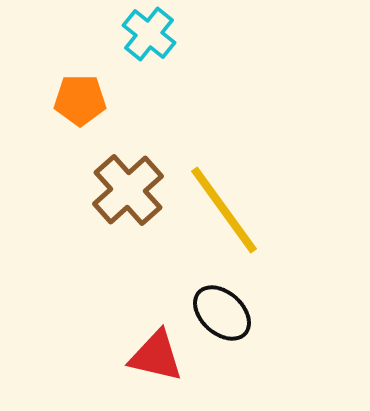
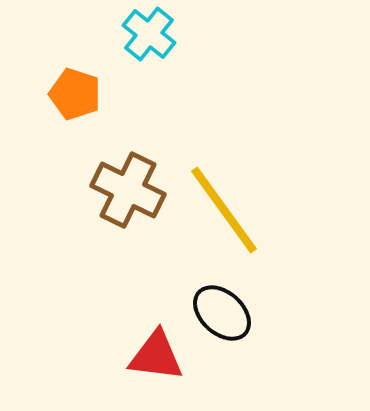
orange pentagon: moved 5 px left, 6 px up; rotated 18 degrees clockwise
brown cross: rotated 22 degrees counterclockwise
red triangle: rotated 6 degrees counterclockwise
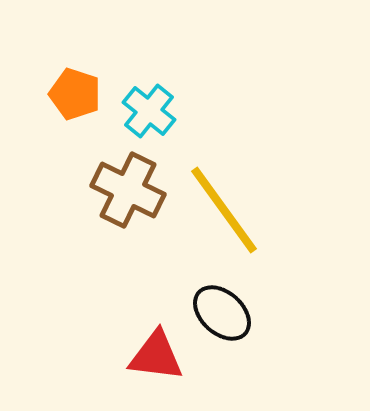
cyan cross: moved 77 px down
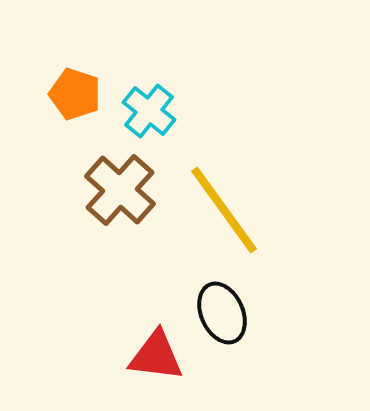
brown cross: moved 8 px left; rotated 16 degrees clockwise
black ellipse: rotated 24 degrees clockwise
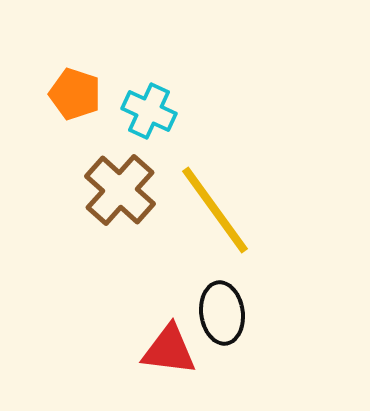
cyan cross: rotated 14 degrees counterclockwise
yellow line: moved 9 px left
black ellipse: rotated 16 degrees clockwise
red triangle: moved 13 px right, 6 px up
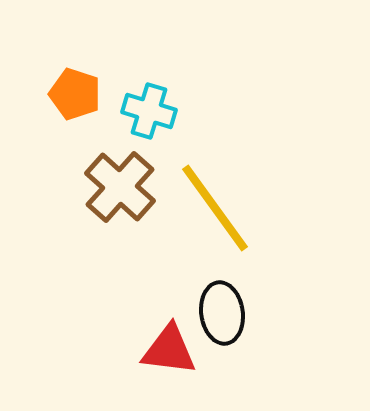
cyan cross: rotated 8 degrees counterclockwise
brown cross: moved 3 px up
yellow line: moved 2 px up
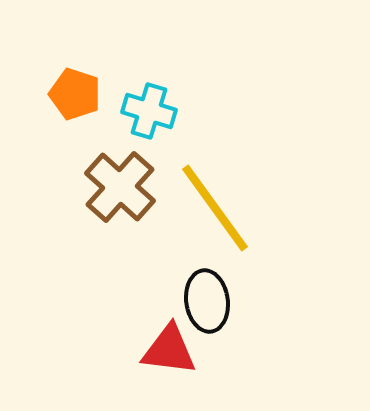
black ellipse: moved 15 px left, 12 px up
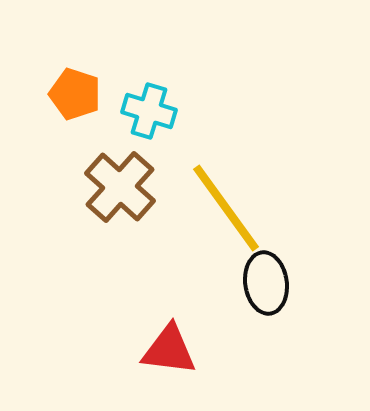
yellow line: moved 11 px right
black ellipse: moved 59 px right, 18 px up
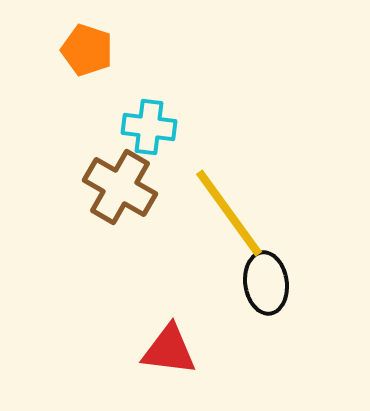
orange pentagon: moved 12 px right, 44 px up
cyan cross: moved 16 px down; rotated 10 degrees counterclockwise
brown cross: rotated 12 degrees counterclockwise
yellow line: moved 3 px right, 5 px down
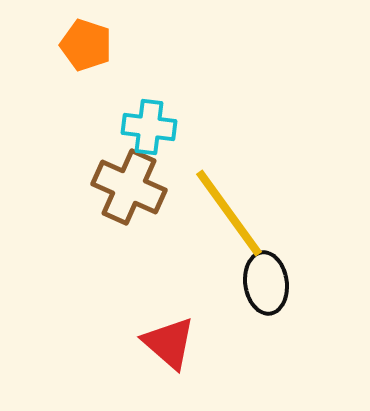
orange pentagon: moved 1 px left, 5 px up
brown cross: moved 9 px right; rotated 6 degrees counterclockwise
red triangle: moved 7 px up; rotated 34 degrees clockwise
